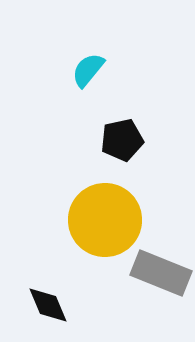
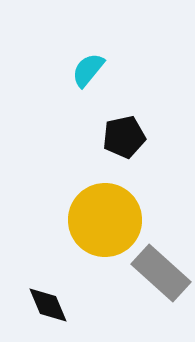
black pentagon: moved 2 px right, 3 px up
gray rectangle: rotated 20 degrees clockwise
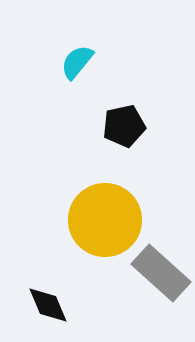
cyan semicircle: moved 11 px left, 8 px up
black pentagon: moved 11 px up
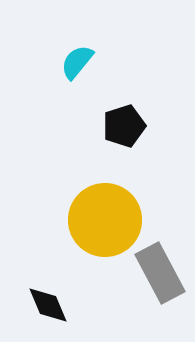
black pentagon: rotated 6 degrees counterclockwise
gray rectangle: moved 1 px left; rotated 20 degrees clockwise
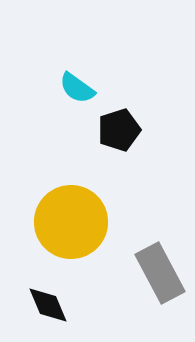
cyan semicircle: moved 26 px down; rotated 93 degrees counterclockwise
black pentagon: moved 5 px left, 4 px down
yellow circle: moved 34 px left, 2 px down
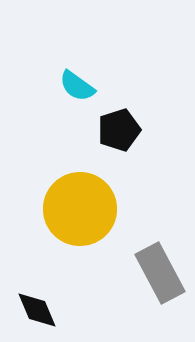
cyan semicircle: moved 2 px up
yellow circle: moved 9 px right, 13 px up
black diamond: moved 11 px left, 5 px down
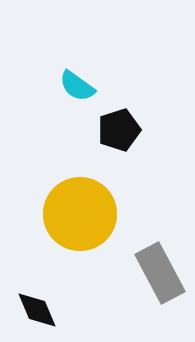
yellow circle: moved 5 px down
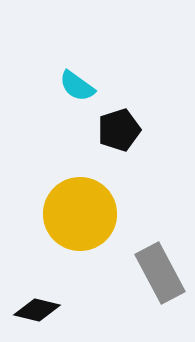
black diamond: rotated 54 degrees counterclockwise
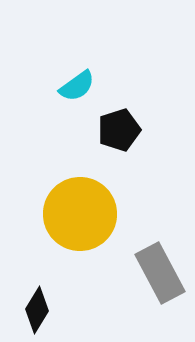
cyan semicircle: rotated 72 degrees counterclockwise
black diamond: rotated 72 degrees counterclockwise
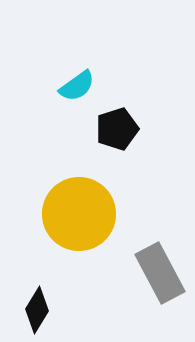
black pentagon: moved 2 px left, 1 px up
yellow circle: moved 1 px left
